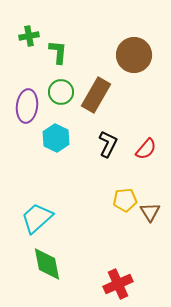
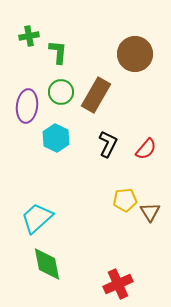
brown circle: moved 1 px right, 1 px up
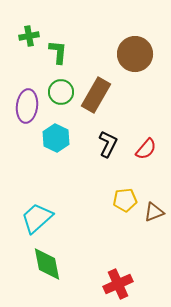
brown triangle: moved 4 px right; rotated 40 degrees clockwise
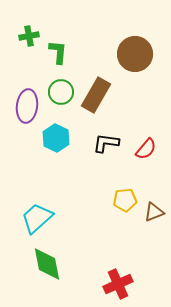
black L-shape: moved 2 px left, 1 px up; rotated 108 degrees counterclockwise
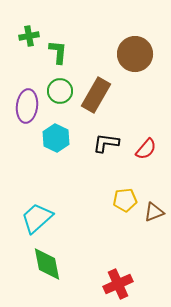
green circle: moved 1 px left, 1 px up
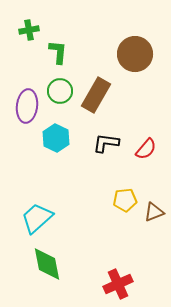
green cross: moved 6 px up
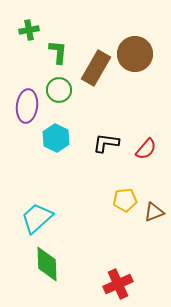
green circle: moved 1 px left, 1 px up
brown rectangle: moved 27 px up
green diamond: rotated 9 degrees clockwise
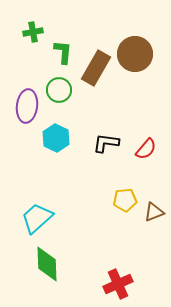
green cross: moved 4 px right, 2 px down
green L-shape: moved 5 px right
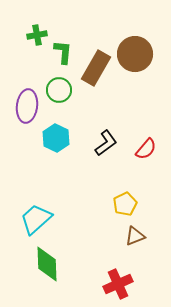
green cross: moved 4 px right, 3 px down
black L-shape: rotated 136 degrees clockwise
yellow pentagon: moved 4 px down; rotated 20 degrees counterclockwise
brown triangle: moved 19 px left, 24 px down
cyan trapezoid: moved 1 px left, 1 px down
